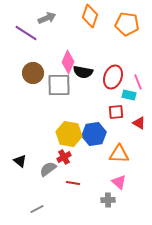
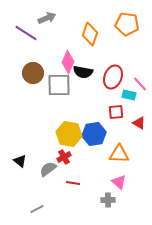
orange diamond: moved 18 px down
pink line: moved 2 px right, 2 px down; rotated 21 degrees counterclockwise
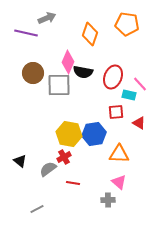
purple line: rotated 20 degrees counterclockwise
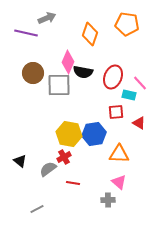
pink line: moved 1 px up
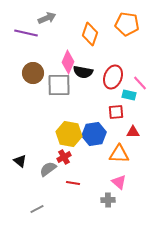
red triangle: moved 6 px left, 9 px down; rotated 32 degrees counterclockwise
